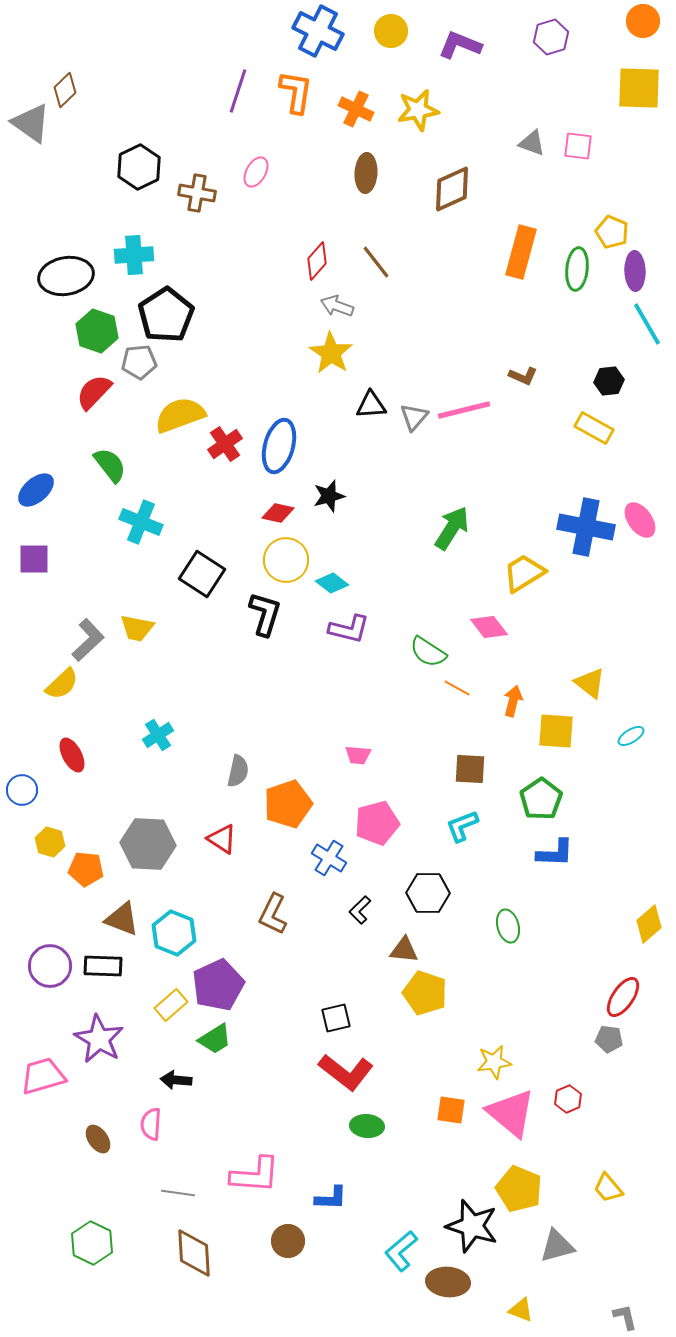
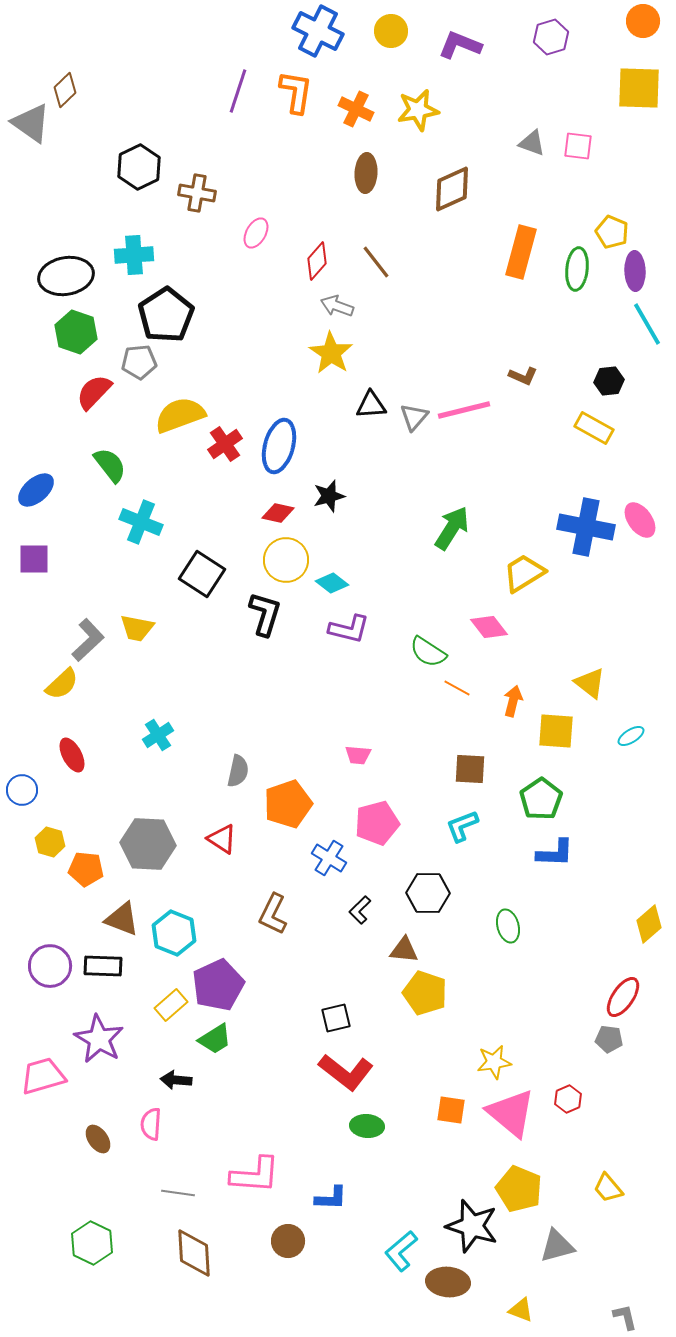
pink ellipse at (256, 172): moved 61 px down
green hexagon at (97, 331): moved 21 px left, 1 px down
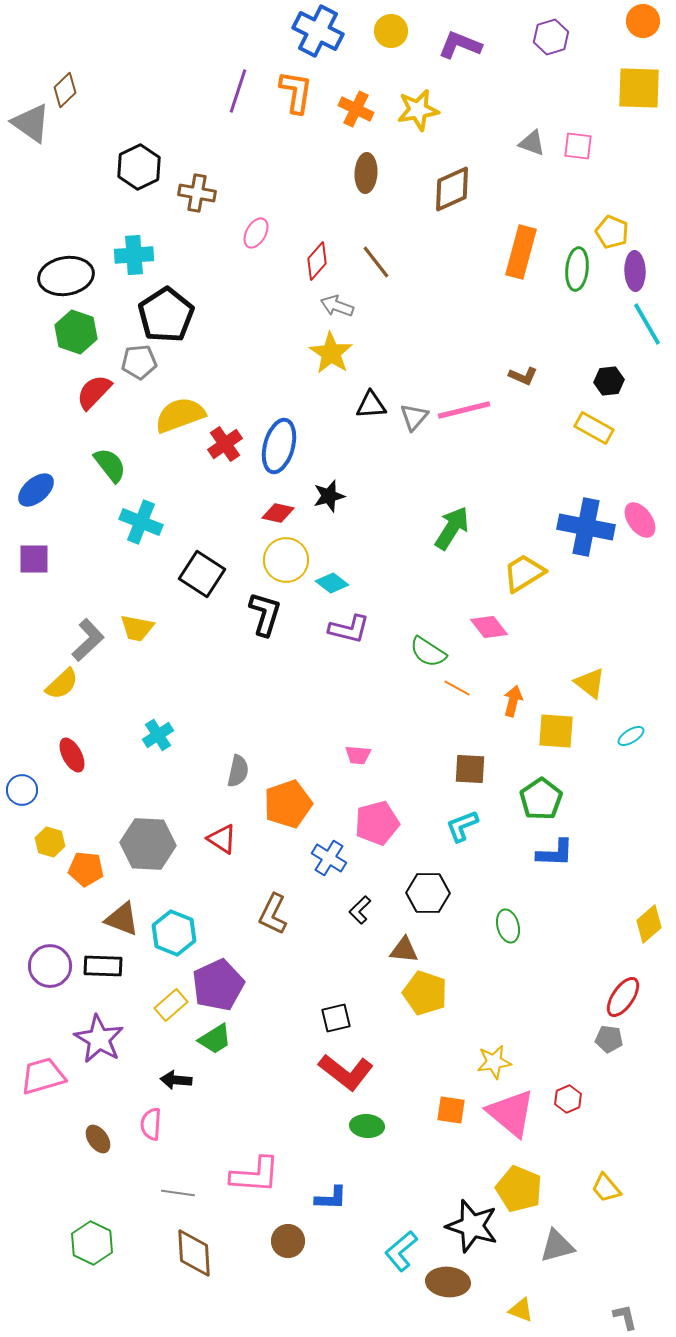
yellow trapezoid at (608, 1188): moved 2 px left
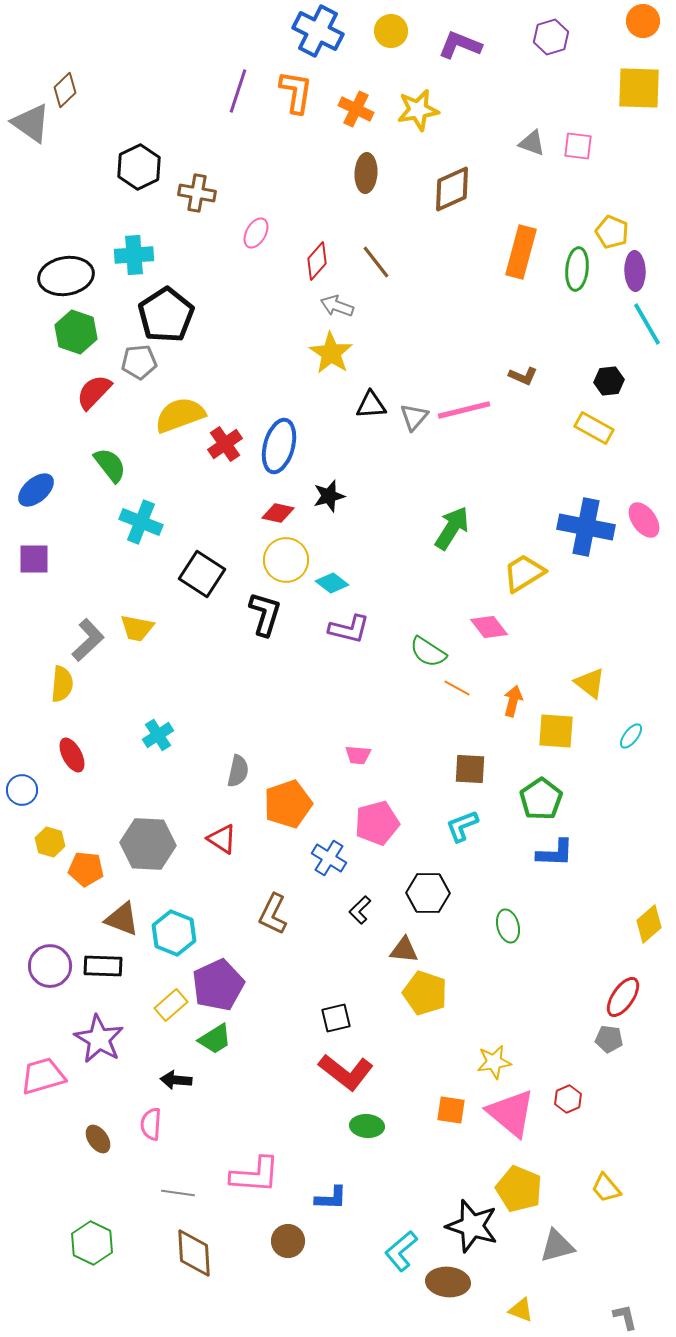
pink ellipse at (640, 520): moved 4 px right
yellow semicircle at (62, 684): rotated 42 degrees counterclockwise
cyan ellipse at (631, 736): rotated 20 degrees counterclockwise
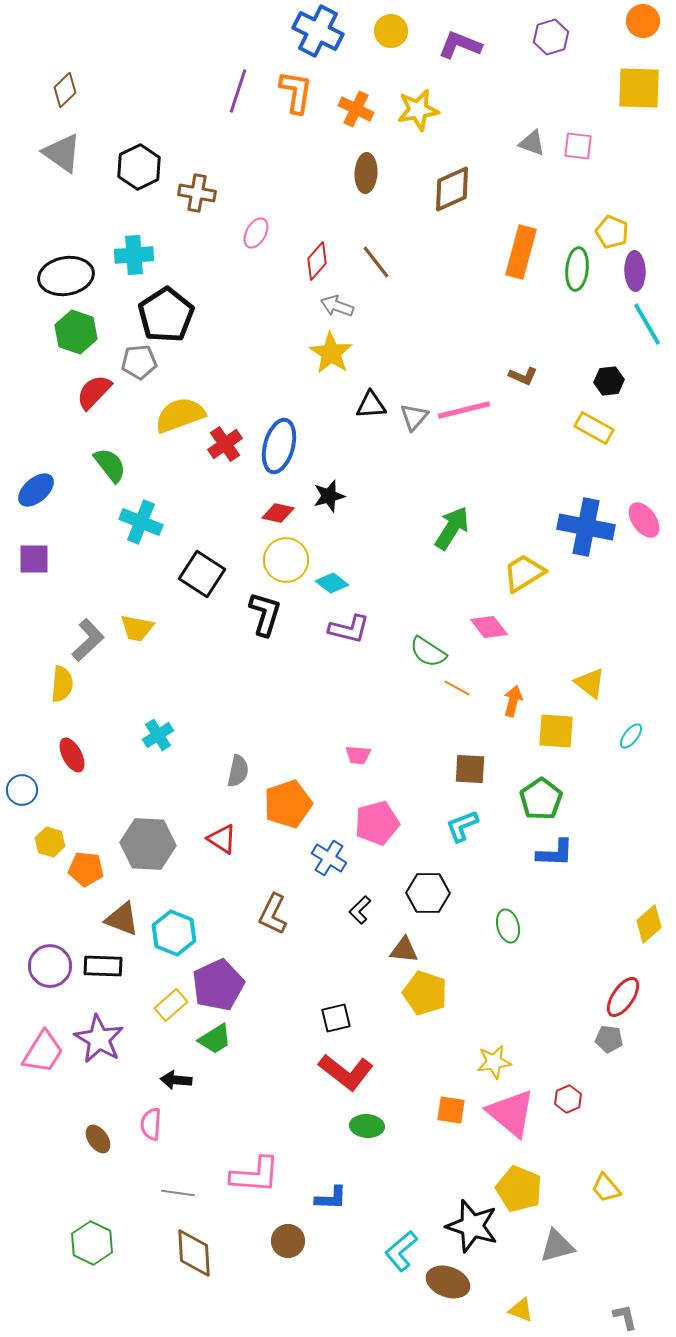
gray triangle at (31, 123): moved 31 px right, 30 px down
pink trapezoid at (43, 1076): moved 24 px up; rotated 138 degrees clockwise
brown ellipse at (448, 1282): rotated 15 degrees clockwise
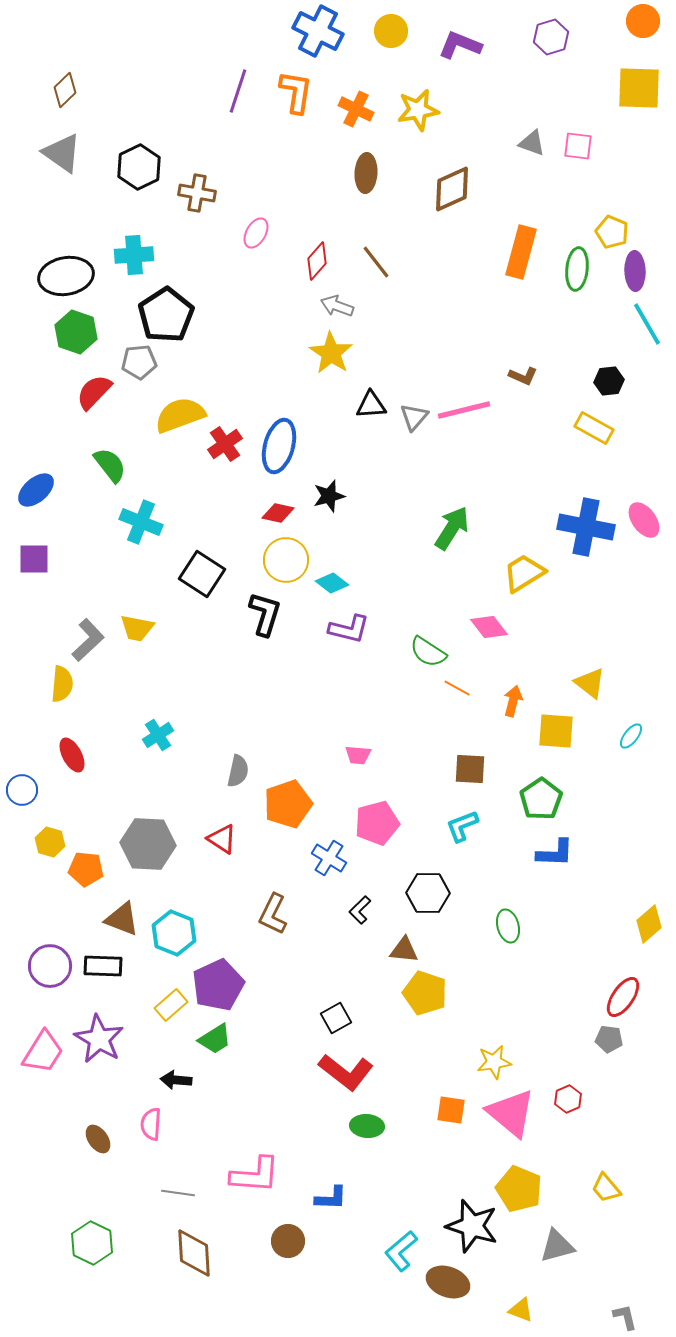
black square at (336, 1018): rotated 16 degrees counterclockwise
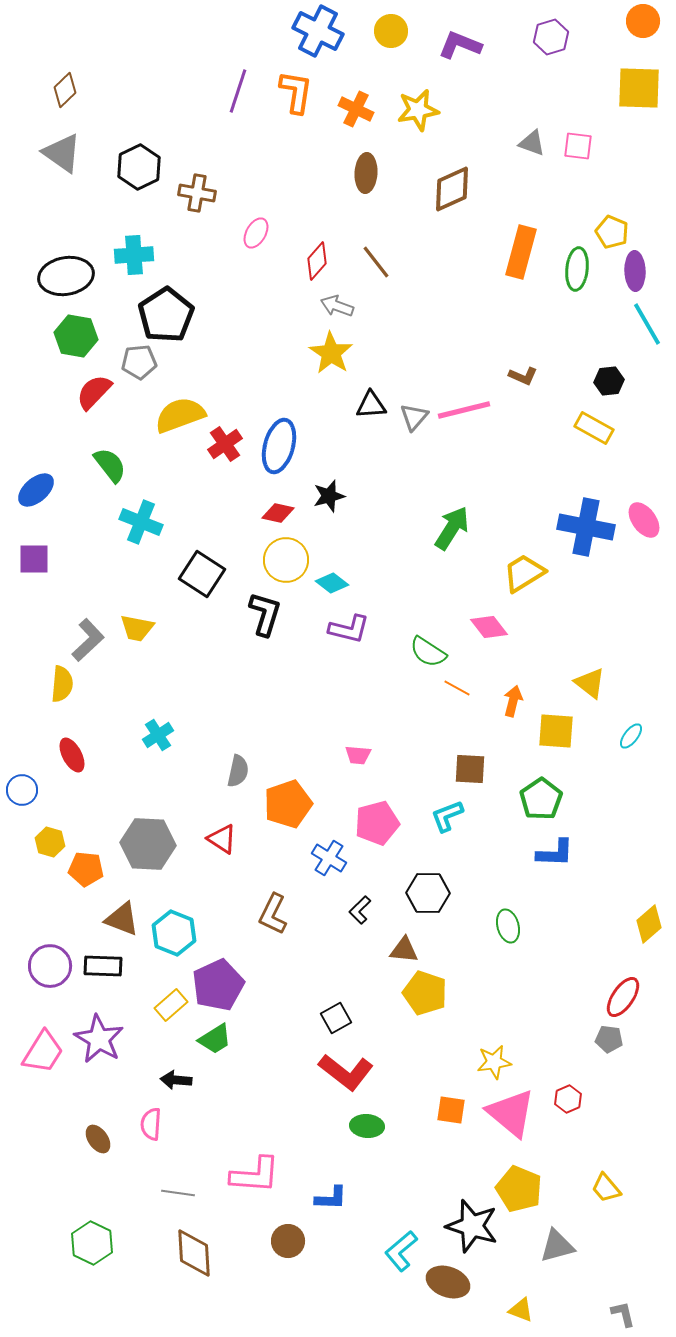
green hexagon at (76, 332): moved 4 px down; rotated 9 degrees counterclockwise
cyan L-shape at (462, 826): moved 15 px left, 10 px up
gray L-shape at (625, 1317): moved 2 px left, 3 px up
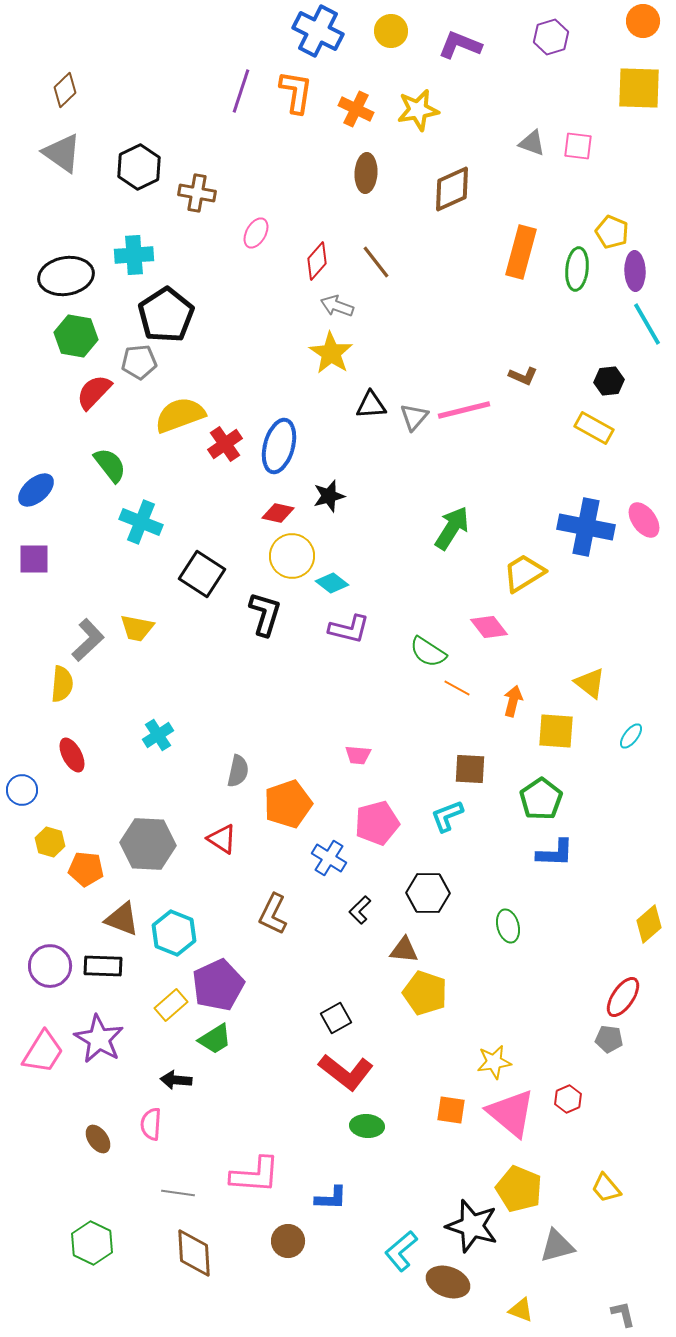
purple line at (238, 91): moved 3 px right
yellow circle at (286, 560): moved 6 px right, 4 px up
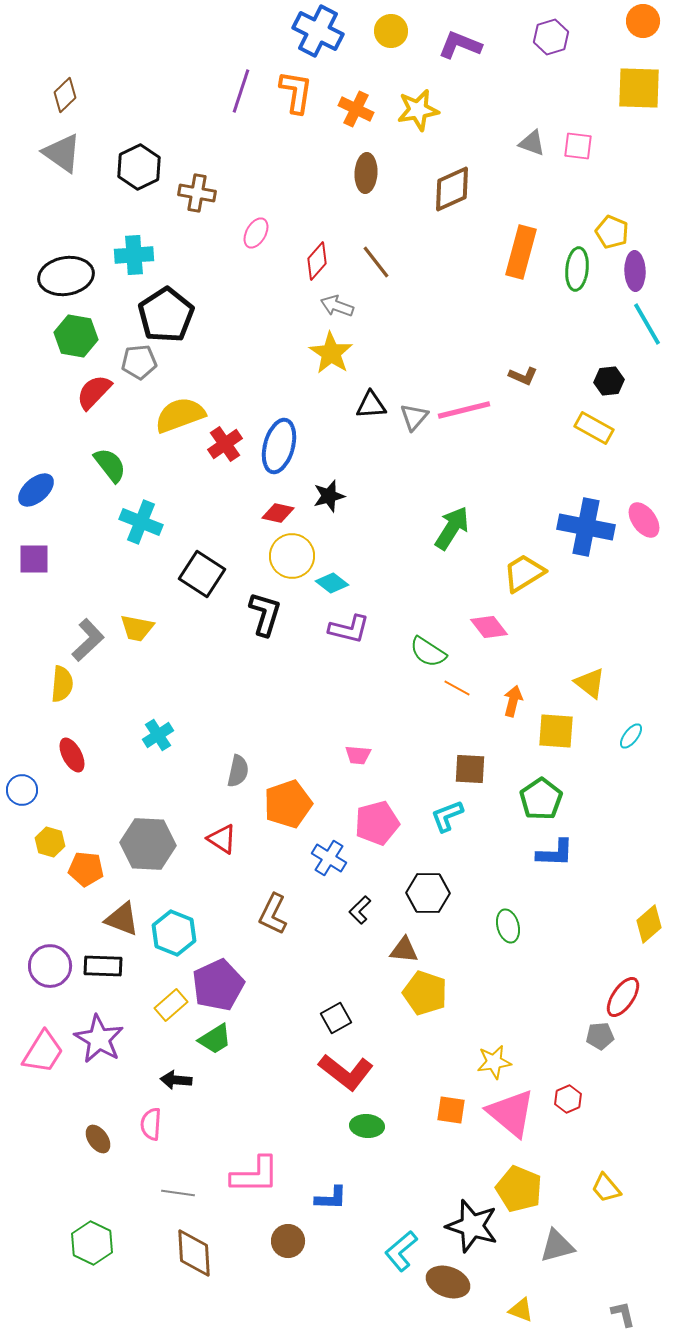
brown diamond at (65, 90): moved 5 px down
gray pentagon at (609, 1039): moved 9 px left, 3 px up; rotated 12 degrees counterclockwise
pink L-shape at (255, 1175): rotated 4 degrees counterclockwise
